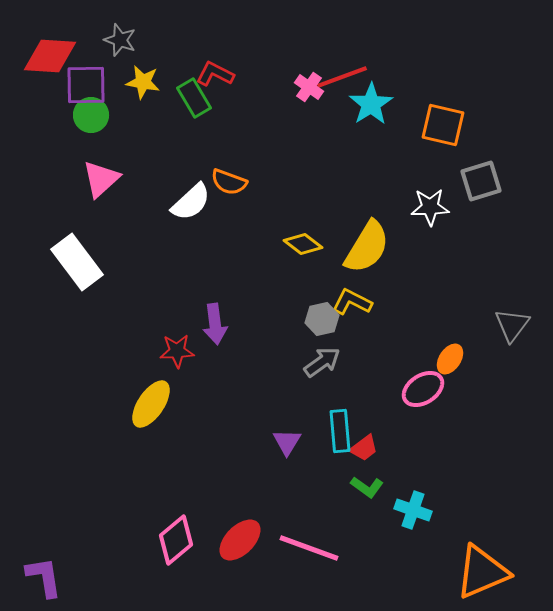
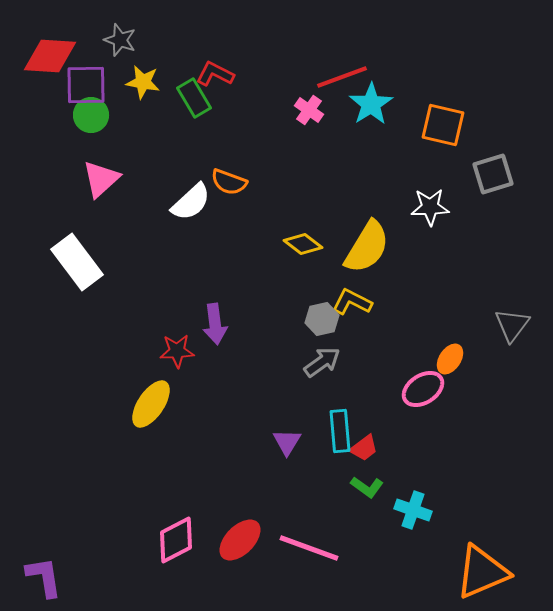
pink cross: moved 23 px down
gray square: moved 12 px right, 7 px up
pink diamond: rotated 12 degrees clockwise
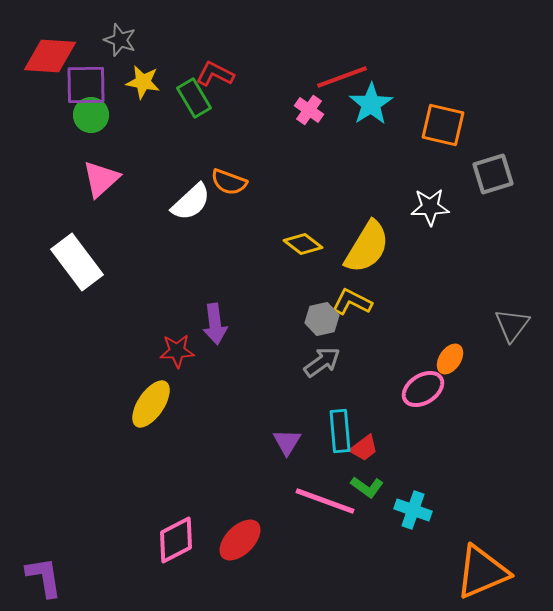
pink line: moved 16 px right, 47 px up
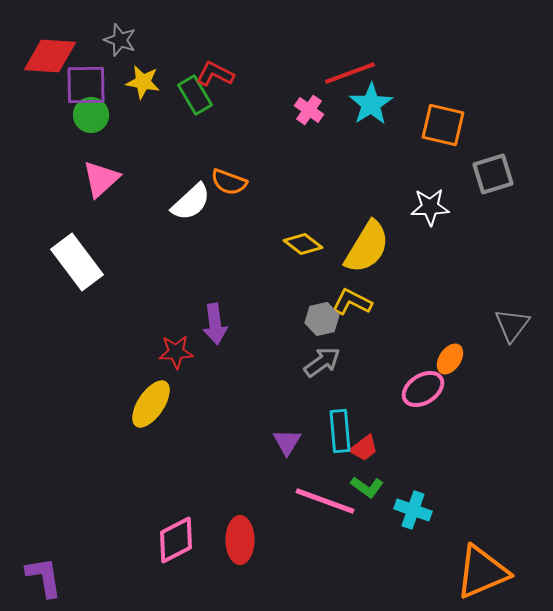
red line: moved 8 px right, 4 px up
green rectangle: moved 1 px right, 3 px up
red star: moved 1 px left, 1 px down
red ellipse: rotated 45 degrees counterclockwise
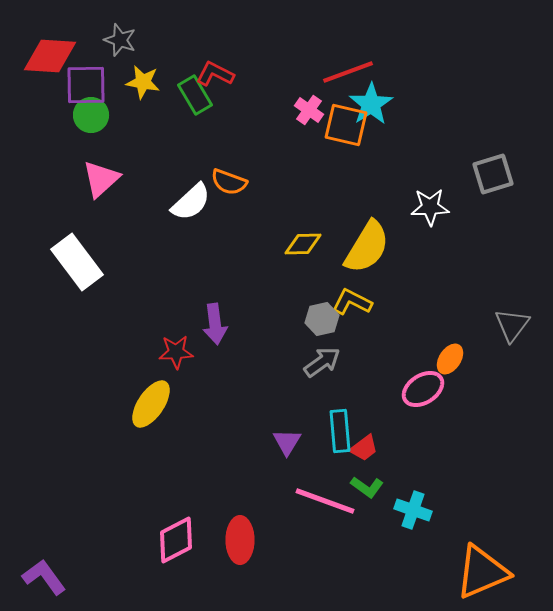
red line: moved 2 px left, 1 px up
orange square: moved 97 px left
yellow diamond: rotated 39 degrees counterclockwise
purple L-shape: rotated 27 degrees counterclockwise
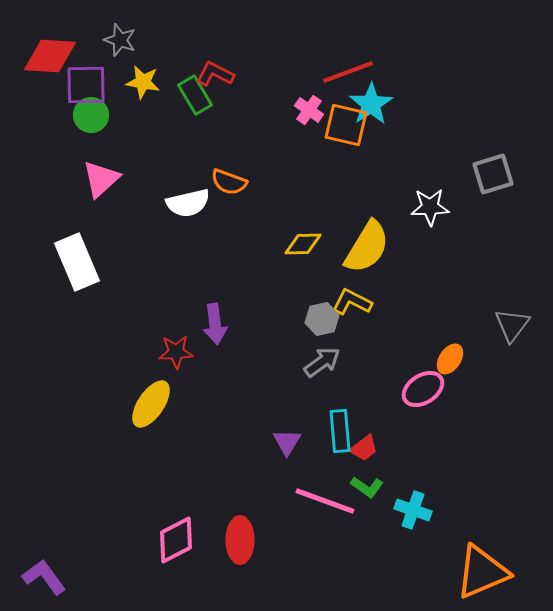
white semicircle: moved 3 px left, 1 px down; rotated 30 degrees clockwise
white rectangle: rotated 14 degrees clockwise
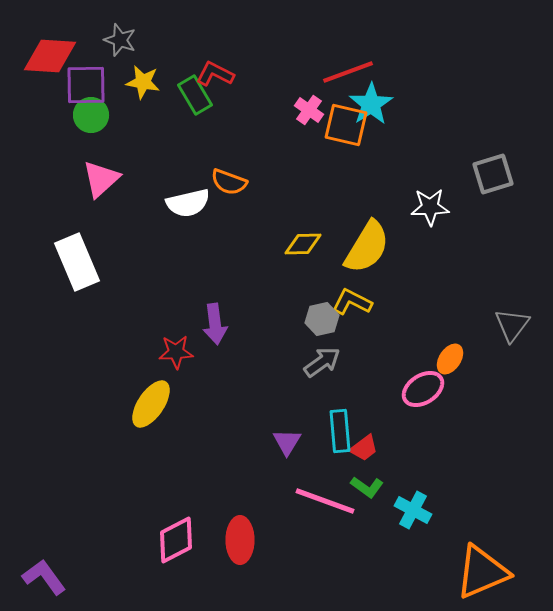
cyan cross: rotated 9 degrees clockwise
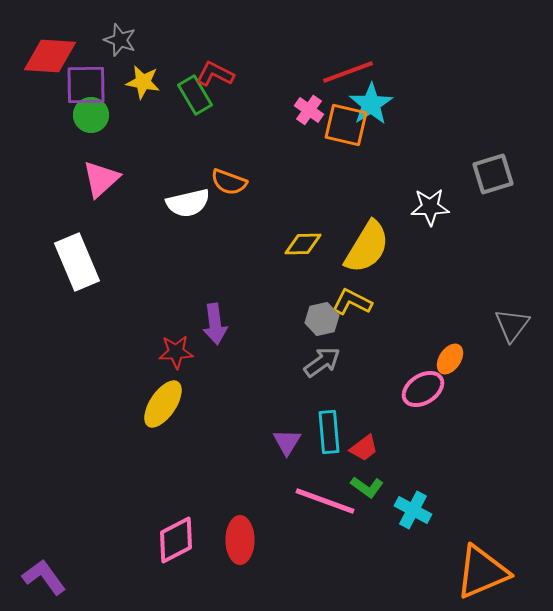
yellow ellipse: moved 12 px right
cyan rectangle: moved 11 px left, 1 px down
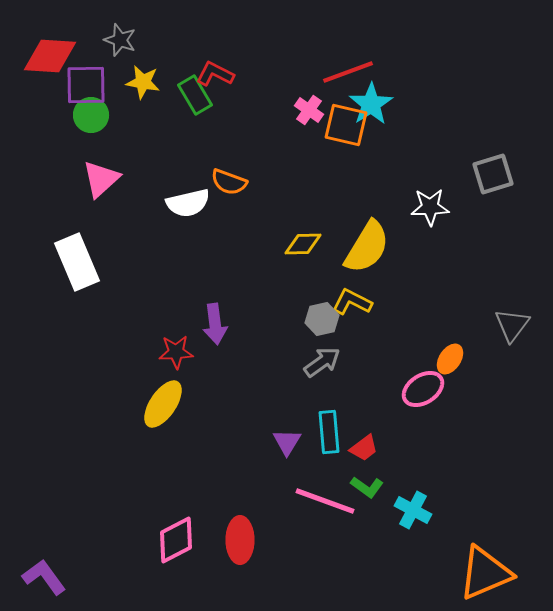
orange triangle: moved 3 px right, 1 px down
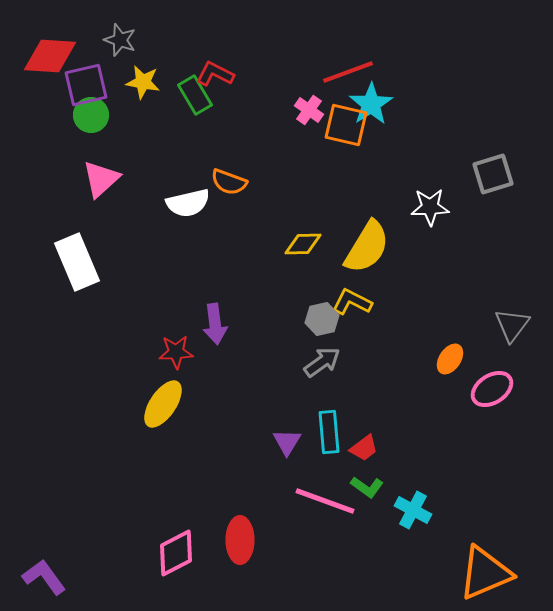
purple square: rotated 12 degrees counterclockwise
pink ellipse: moved 69 px right
pink diamond: moved 13 px down
